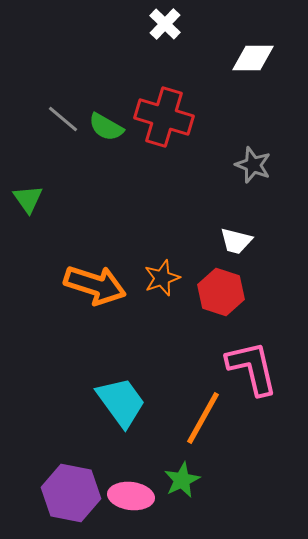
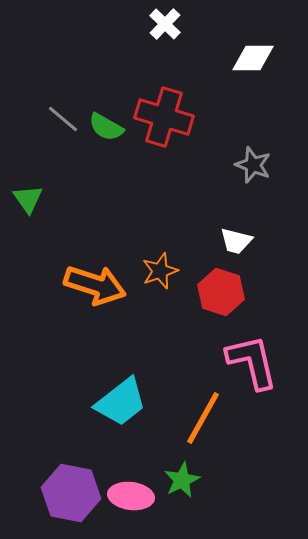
orange star: moved 2 px left, 7 px up
pink L-shape: moved 6 px up
cyan trapezoid: rotated 88 degrees clockwise
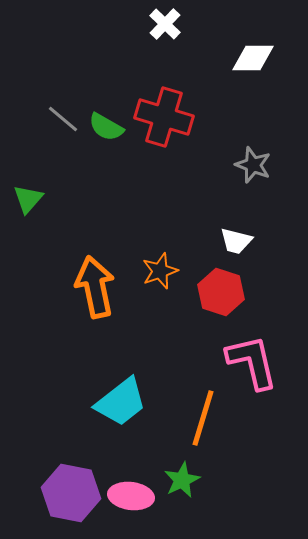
green triangle: rotated 16 degrees clockwise
orange arrow: moved 2 px down; rotated 120 degrees counterclockwise
orange line: rotated 12 degrees counterclockwise
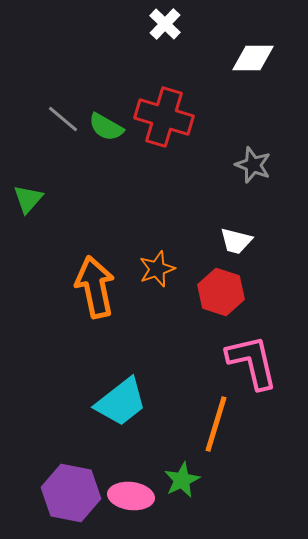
orange star: moved 3 px left, 2 px up
orange line: moved 13 px right, 6 px down
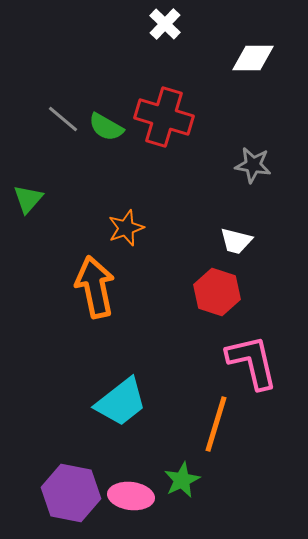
gray star: rotated 12 degrees counterclockwise
orange star: moved 31 px left, 41 px up
red hexagon: moved 4 px left
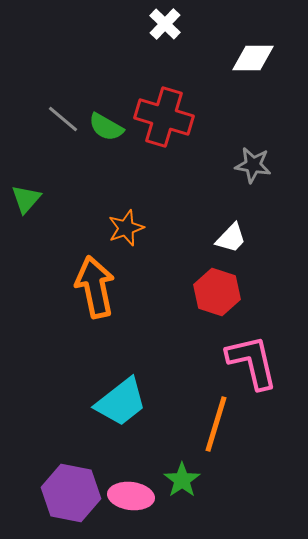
green triangle: moved 2 px left
white trapezoid: moved 5 px left, 3 px up; rotated 60 degrees counterclockwise
green star: rotated 9 degrees counterclockwise
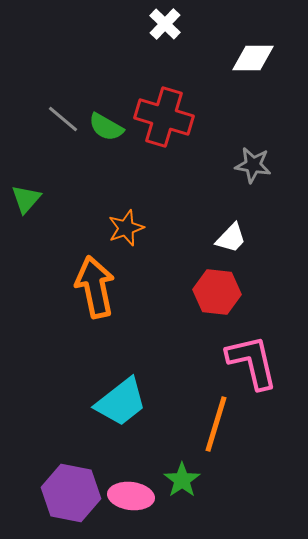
red hexagon: rotated 12 degrees counterclockwise
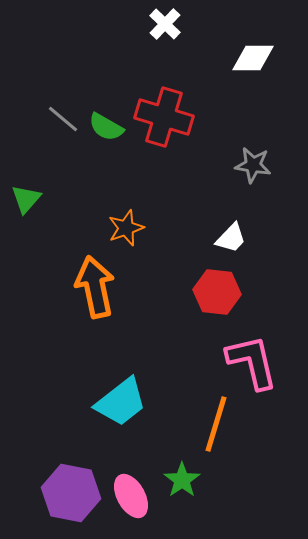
pink ellipse: rotated 54 degrees clockwise
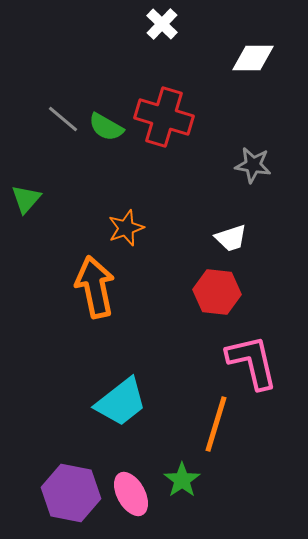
white cross: moved 3 px left
white trapezoid: rotated 28 degrees clockwise
pink ellipse: moved 2 px up
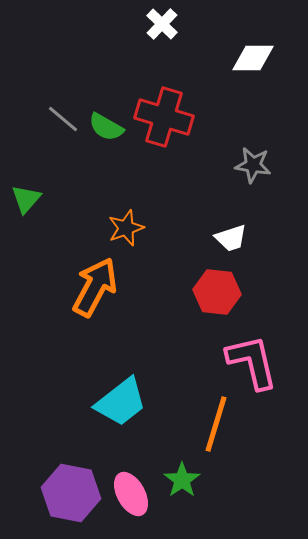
orange arrow: rotated 40 degrees clockwise
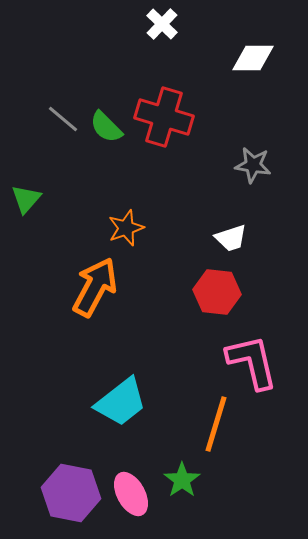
green semicircle: rotated 15 degrees clockwise
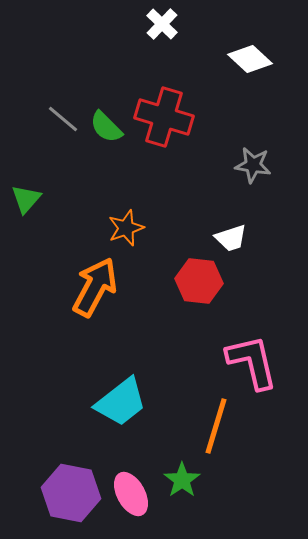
white diamond: moved 3 px left, 1 px down; rotated 42 degrees clockwise
red hexagon: moved 18 px left, 11 px up
orange line: moved 2 px down
